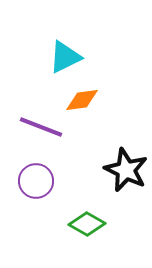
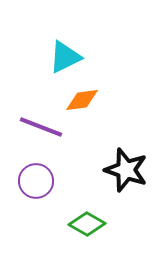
black star: rotated 6 degrees counterclockwise
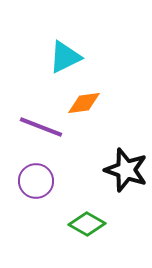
orange diamond: moved 2 px right, 3 px down
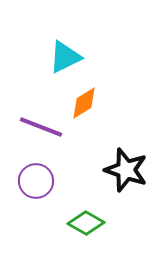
orange diamond: rotated 24 degrees counterclockwise
green diamond: moved 1 px left, 1 px up
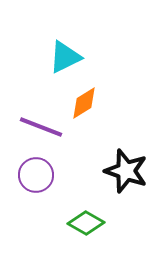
black star: moved 1 px down
purple circle: moved 6 px up
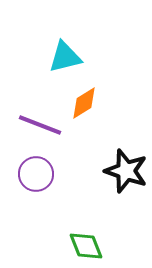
cyan triangle: rotated 12 degrees clockwise
purple line: moved 1 px left, 2 px up
purple circle: moved 1 px up
green diamond: moved 23 px down; rotated 39 degrees clockwise
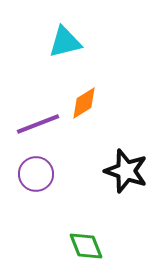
cyan triangle: moved 15 px up
purple line: moved 2 px left, 1 px up; rotated 42 degrees counterclockwise
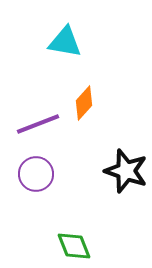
cyan triangle: rotated 24 degrees clockwise
orange diamond: rotated 16 degrees counterclockwise
green diamond: moved 12 px left
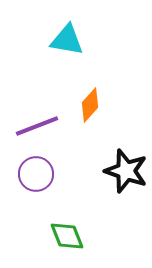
cyan triangle: moved 2 px right, 2 px up
orange diamond: moved 6 px right, 2 px down
purple line: moved 1 px left, 2 px down
green diamond: moved 7 px left, 10 px up
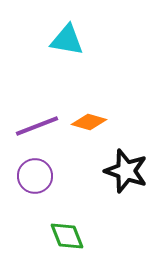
orange diamond: moved 1 px left, 17 px down; rotated 64 degrees clockwise
purple circle: moved 1 px left, 2 px down
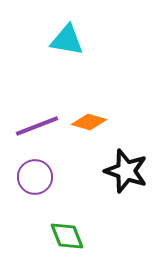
purple circle: moved 1 px down
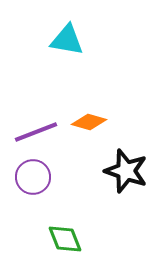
purple line: moved 1 px left, 6 px down
purple circle: moved 2 px left
green diamond: moved 2 px left, 3 px down
